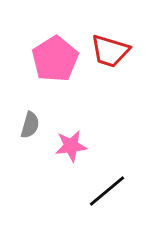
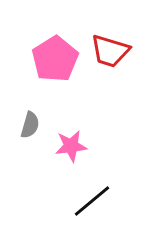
black line: moved 15 px left, 10 px down
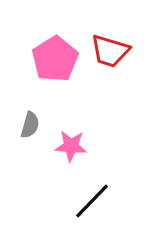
pink star: rotated 12 degrees clockwise
black line: rotated 6 degrees counterclockwise
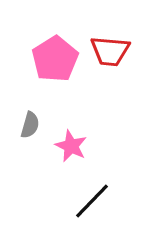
red trapezoid: rotated 12 degrees counterclockwise
pink star: rotated 20 degrees clockwise
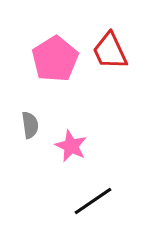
red trapezoid: rotated 60 degrees clockwise
gray semicircle: rotated 24 degrees counterclockwise
black line: moved 1 px right; rotated 12 degrees clockwise
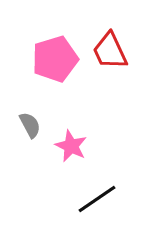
pink pentagon: rotated 15 degrees clockwise
gray semicircle: rotated 20 degrees counterclockwise
black line: moved 4 px right, 2 px up
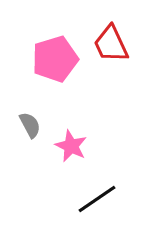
red trapezoid: moved 1 px right, 7 px up
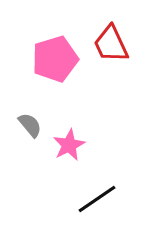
gray semicircle: rotated 12 degrees counterclockwise
pink star: moved 2 px left, 1 px up; rotated 20 degrees clockwise
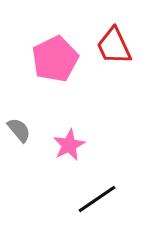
red trapezoid: moved 3 px right, 2 px down
pink pentagon: rotated 9 degrees counterclockwise
gray semicircle: moved 11 px left, 5 px down
